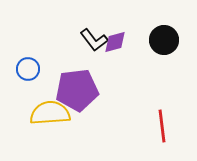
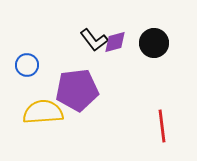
black circle: moved 10 px left, 3 px down
blue circle: moved 1 px left, 4 px up
yellow semicircle: moved 7 px left, 1 px up
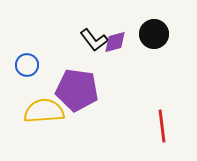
black circle: moved 9 px up
purple pentagon: rotated 15 degrees clockwise
yellow semicircle: moved 1 px right, 1 px up
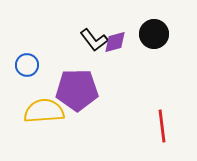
purple pentagon: rotated 9 degrees counterclockwise
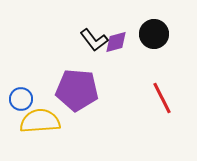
purple diamond: moved 1 px right
blue circle: moved 6 px left, 34 px down
purple pentagon: rotated 6 degrees clockwise
yellow semicircle: moved 4 px left, 10 px down
red line: moved 28 px up; rotated 20 degrees counterclockwise
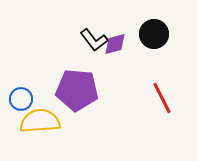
purple diamond: moved 1 px left, 2 px down
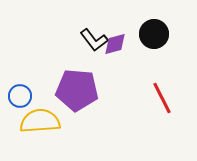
blue circle: moved 1 px left, 3 px up
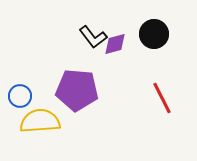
black L-shape: moved 1 px left, 3 px up
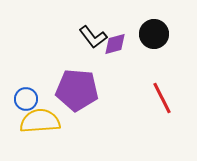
blue circle: moved 6 px right, 3 px down
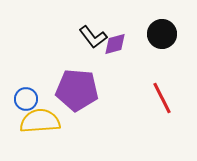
black circle: moved 8 px right
